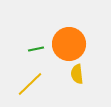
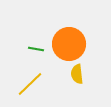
green line: rotated 21 degrees clockwise
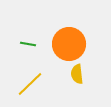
green line: moved 8 px left, 5 px up
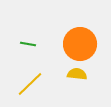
orange circle: moved 11 px right
yellow semicircle: rotated 102 degrees clockwise
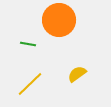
orange circle: moved 21 px left, 24 px up
yellow semicircle: rotated 42 degrees counterclockwise
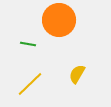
yellow semicircle: rotated 24 degrees counterclockwise
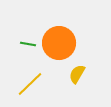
orange circle: moved 23 px down
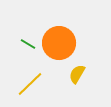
green line: rotated 21 degrees clockwise
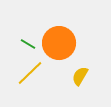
yellow semicircle: moved 3 px right, 2 px down
yellow line: moved 11 px up
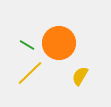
green line: moved 1 px left, 1 px down
